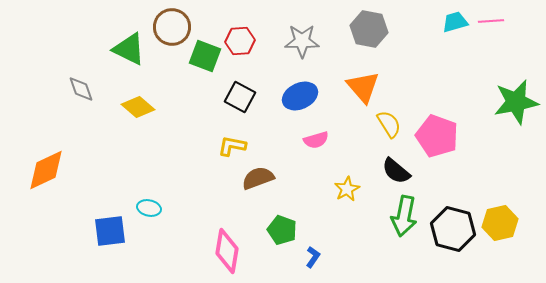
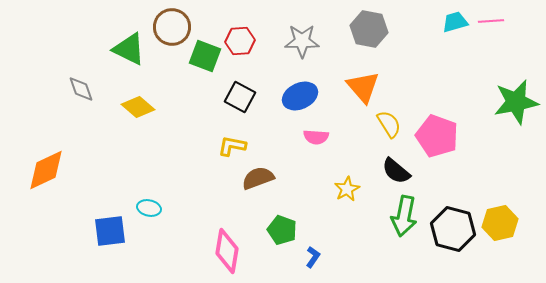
pink semicircle: moved 3 px up; rotated 20 degrees clockwise
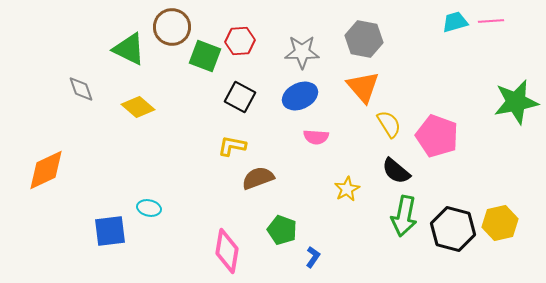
gray hexagon: moved 5 px left, 10 px down
gray star: moved 11 px down
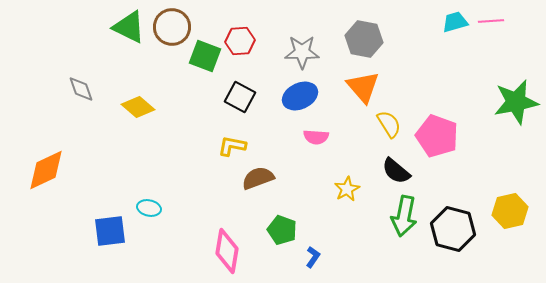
green triangle: moved 22 px up
yellow hexagon: moved 10 px right, 12 px up
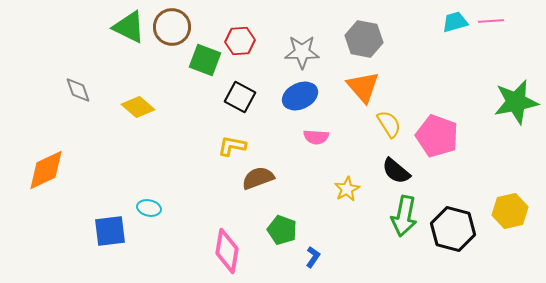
green square: moved 4 px down
gray diamond: moved 3 px left, 1 px down
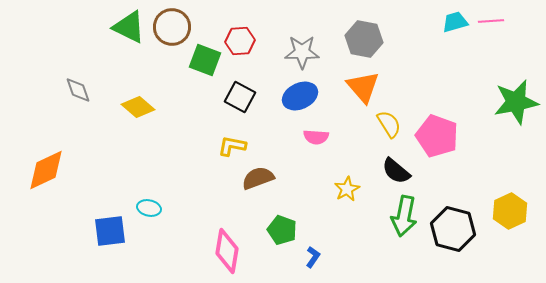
yellow hexagon: rotated 12 degrees counterclockwise
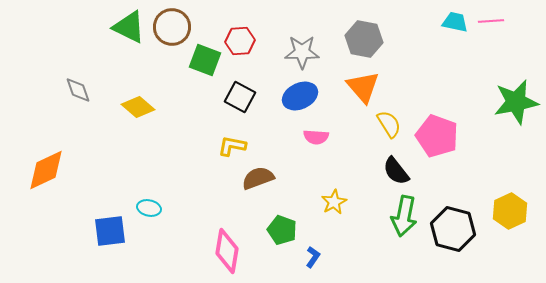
cyan trapezoid: rotated 28 degrees clockwise
black semicircle: rotated 12 degrees clockwise
yellow star: moved 13 px left, 13 px down
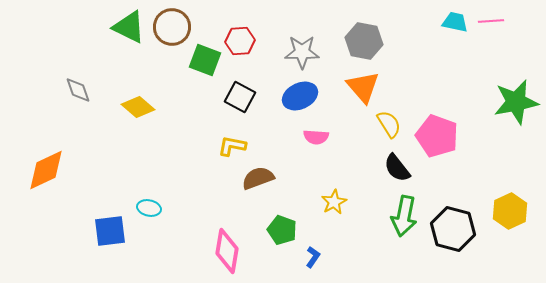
gray hexagon: moved 2 px down
black semicircle: moved 1 px right, 3 px up
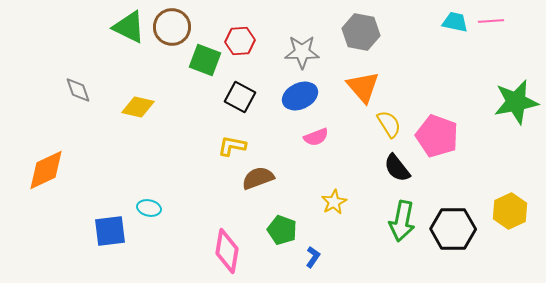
gray hexagon: moved 3 px left, 9 px up
yellow diamond: rotated 28 degrees counterclockwise
pink semicircle: rotated 25 degrees counterclockwise
green arrow: moved 2 px left, 5 px down
black hexagon: rotated 15 degrees counterclockwise
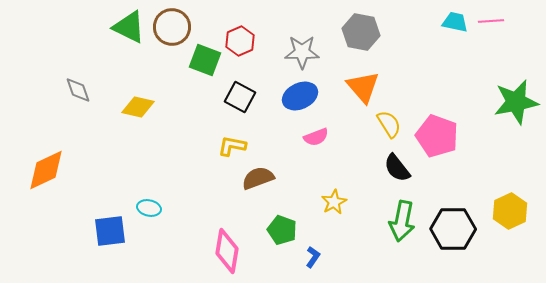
red hexagon: rotated 20 degrees counterclockwise
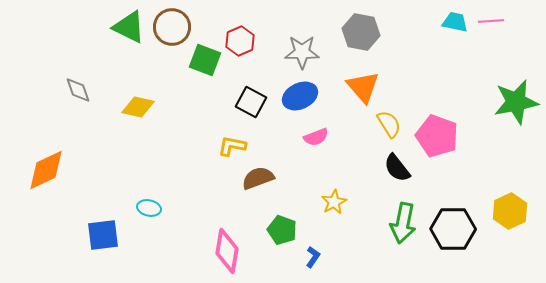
black square: moved 11 px right, 5 px down
green arrow: moved 1 px right, 2 px down
blue square: moved 7 px left, 4 px down
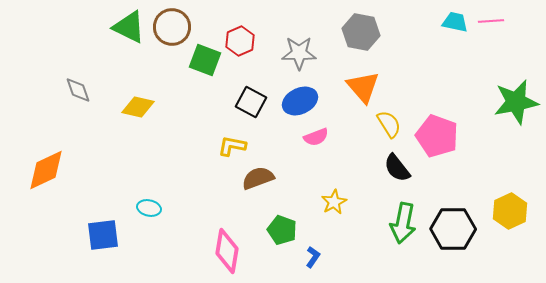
gray star: moved 3 px left, 1 px down
blue ellipse: moved 5 px down
